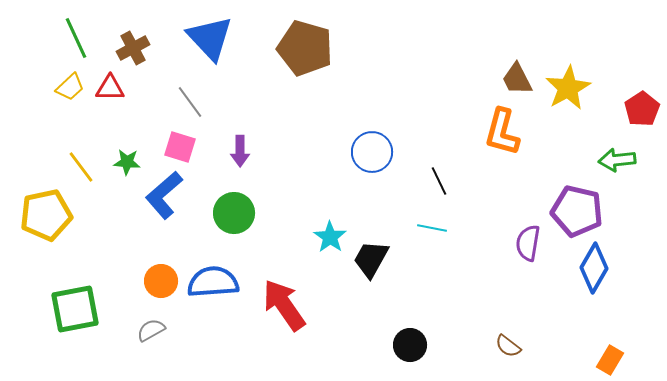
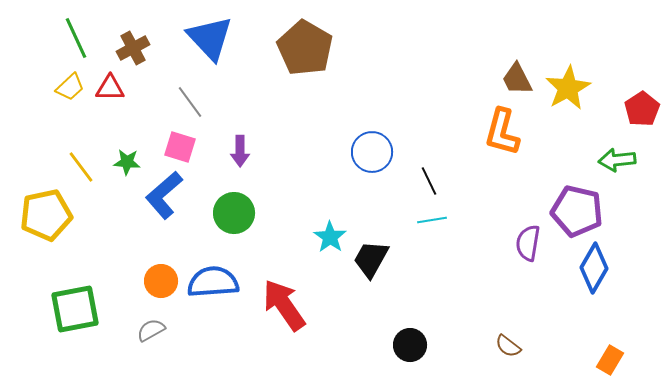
brown pentagon: rotated 14 degrees clockwise
black line: moved 10 px left
cyan line: moved 8 px up; rotated 20 degrees counterclockwise
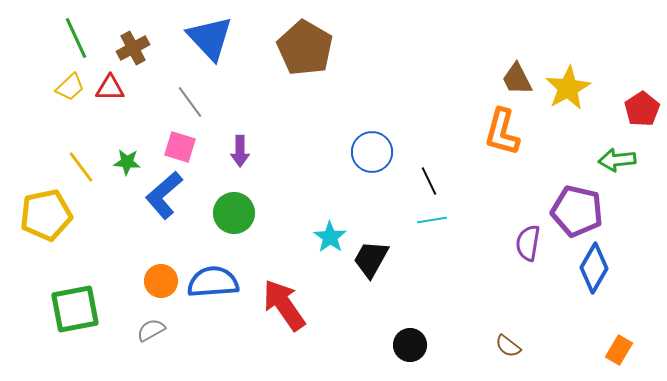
orange rectangle: moved 9 px right, 10 px up
